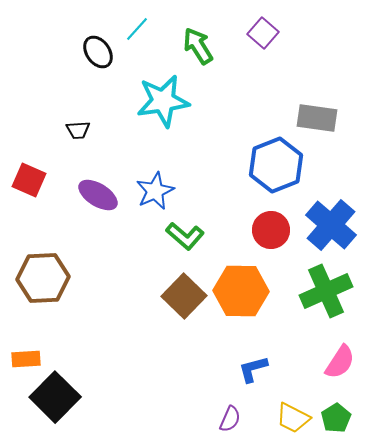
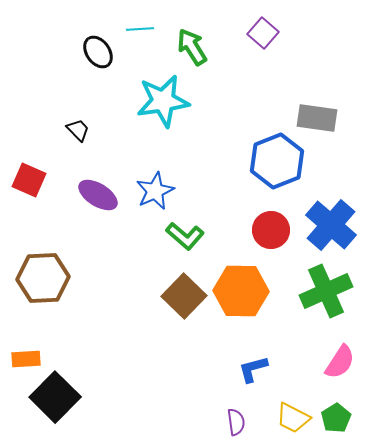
cyan line: moved 3 px right; rotated 44 degrees clockwise
green arrow: moved 6 px left, 1 px down
black trapezoid: rotated 130 degrees counterclockwise
blue hexagon: moved 1 px right, 4 px up
purple semicircle: moved 6 px right, 3 px down; rotated 32 degrees counterclockwise
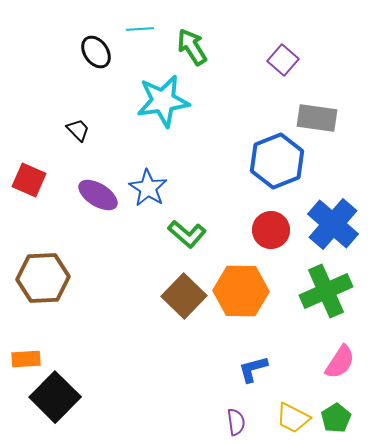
purple square: moved 20 px right, 27 px down
black ellipse: moved 2 px left
blue star: moved 7 px left, 3 px up; rotated 15 degrees counterclockwise
blue cross: moved 2 px right, 1 px up
green L-shape: moved 2 px right, 2 px up
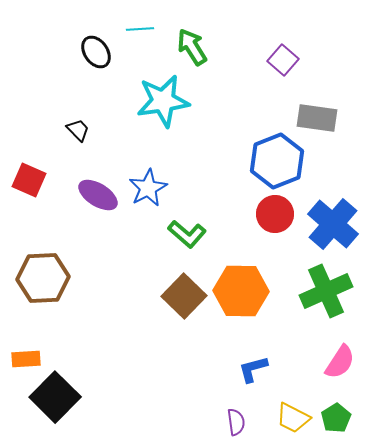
blue star: rotated 12 degrees clockwise
red circle: moved 4 px right, 16 px up
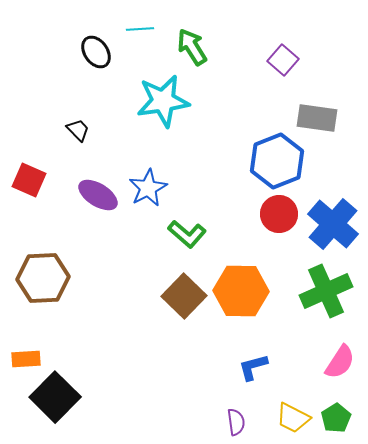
red circle: moved 4 px right
blue L-shape: moved 2 px up
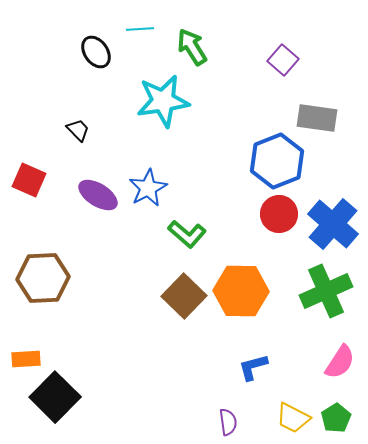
purple semicircle: moved 8 px left
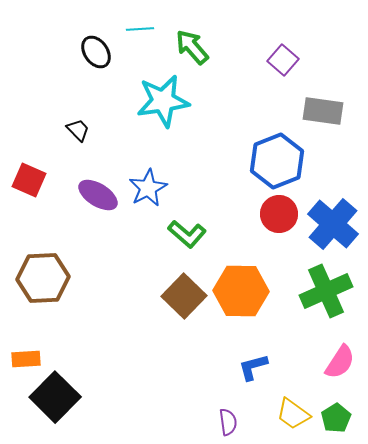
green arrow: rotated 9 degrees counterclockwise
gray rectangle: moved 6 px right, 7 px up
yellow trapezoid: moved 4 px up; rotated 9 degrees clockwise
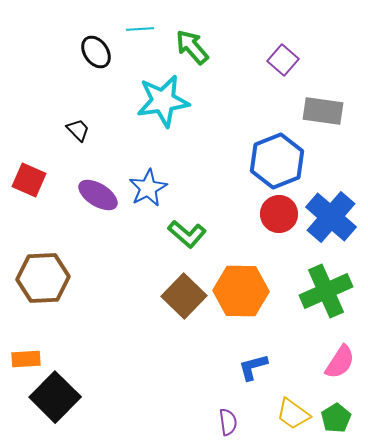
blue cross: moved 2 px left, 7 px up
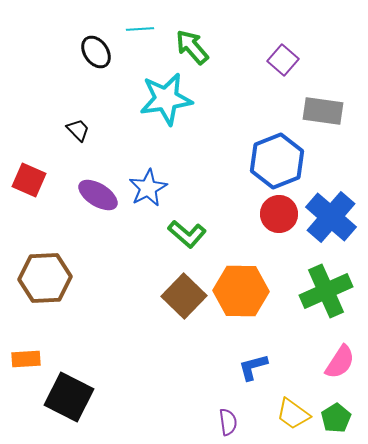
cyan star: moved 3 px right, 2 px up
brown hexagon: moved 2 px right
black square: moved 14 px right; rotated 18 degrees counterclockwise
